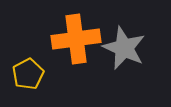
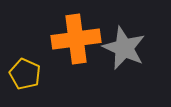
yellow pentagon: moved 3 px left; rotated 20 degrees counterclockwise
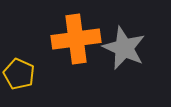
yellow pentagon: moved 6 px left
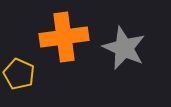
orange cross: moved 12 px left, 2 px up
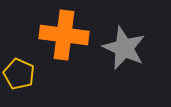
orange cross: moved 2 px up; rotated 15 degrees clockwise
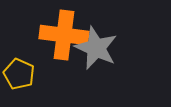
gray star: moved 28 px left
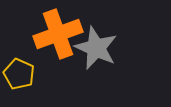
orange cross: moved 6 px left, 1 px up; rotated 27 degrees counterclockwise
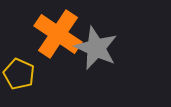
orange cross: rotated 36 degrees counterclockwise
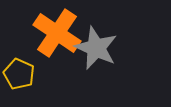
orange cross: moved 1 px left, 1 px up
